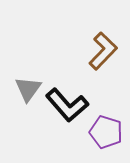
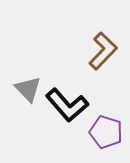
gray triangle: rotated 20 degrees counterclockwise
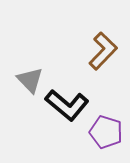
gray triangle: moved 2 px right, 9 px up
black L-shape: rotated 9 degrees counterclockwise
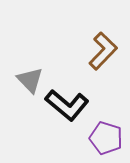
purple pentagon: moved 6 px down
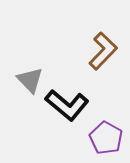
purple pentagon: rotated 12 degrees clockwise
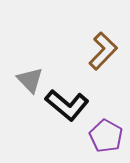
purple pentagon: moved 2 px up
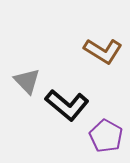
brown L-shape: rotated 78 degrees clockwise
gray triangle: moved 3 px left, 1 px down
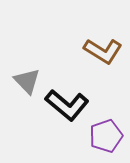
purple pentagon: rotated 24 degrees clockwise
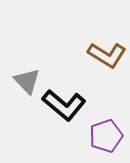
brown L-shape: moved 4 px right, 4 px down
black L-shape: moved 3 px left
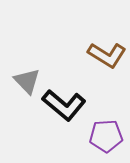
purple pentagon: rotated 16 degrees clockwise
